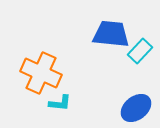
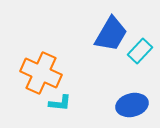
blue trapezoid: rotated 114 degrees clockwise
blue ellipse: moved 4 px left, 3 px up; rotated 24 degrees clockwise
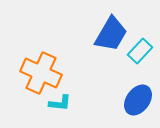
blue ellipse: moved 6 px right, 5 px up; rotated 40 degrees counterclockwise
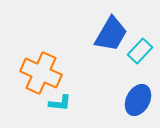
blue ellipse: rotated 8 degrees counterclockwise
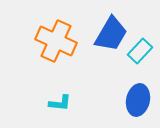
orange cross: moved 15 px right, 32 px up
blue ellipse: rotated 16 degrees counterclockwise
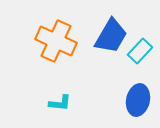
blue trapezoid: moved 2 px down
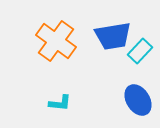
blue trapezoid: moved 2 px right; rotated 51 degrees clockwise
orange cross: rotated 12 degrees clockwise
blue ellipse: rotated 44 degrees counterclockwise
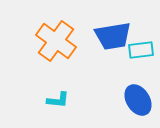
cyan rectangle: moved 1 px right, 1 px up; rotated 40 degrees clockwise
cyan L-shape: moved 2 px left, 3 px up
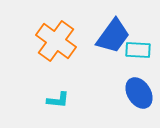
blue trapezoid: rotated 45 degrees counterclockwise
cyan rectangle: moved 3 px left; rotated 10 degrees clockwise
blue ellipse: moved 1 px right, 7 px up
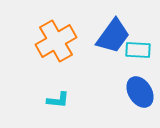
orange cross: rotated 24 degrees clockwise
blue ellipse: moved 1 px right, 1 px up
